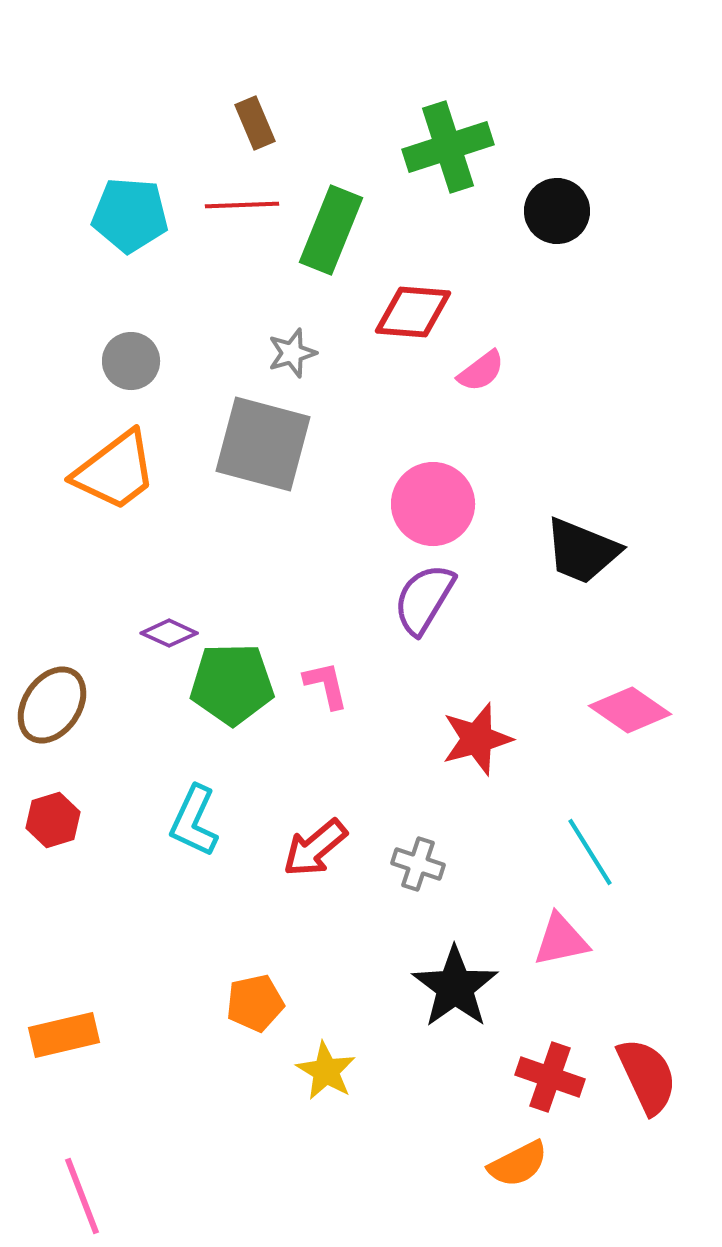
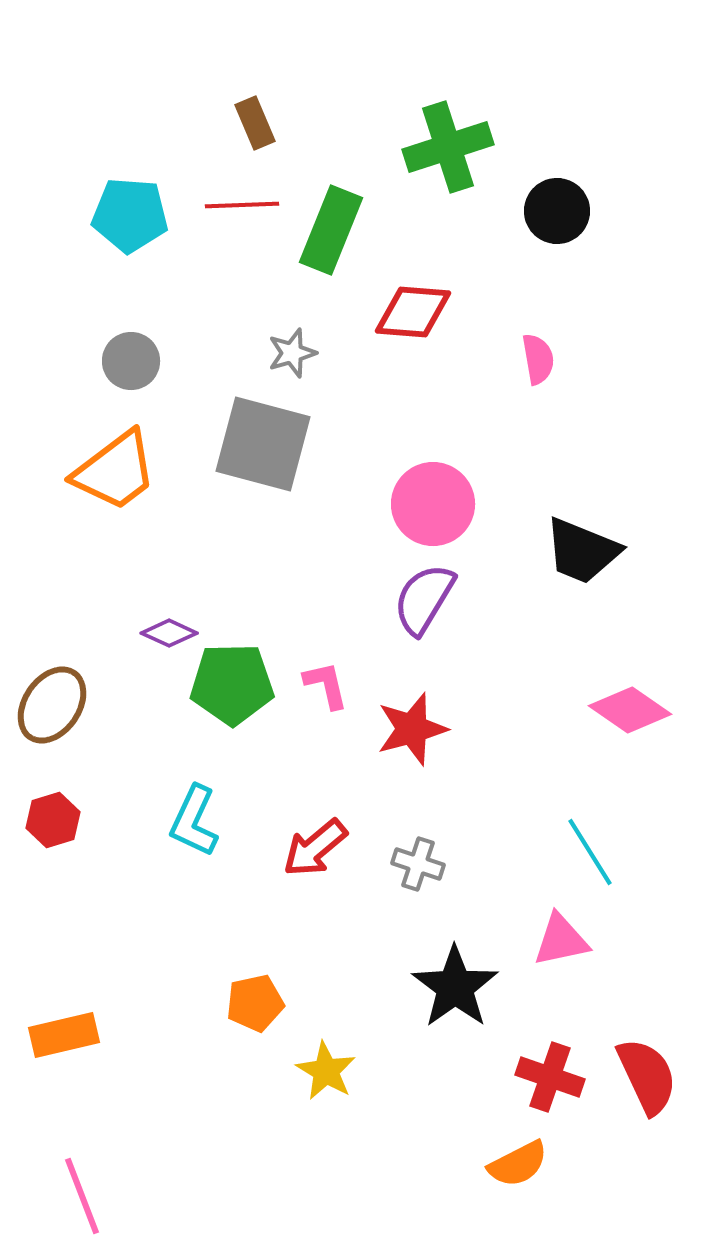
pink semicircle: moved 57 px right, 12 px up; rotated 63 degrees counterclockwise
red star: moved 65 px left, 10 px up
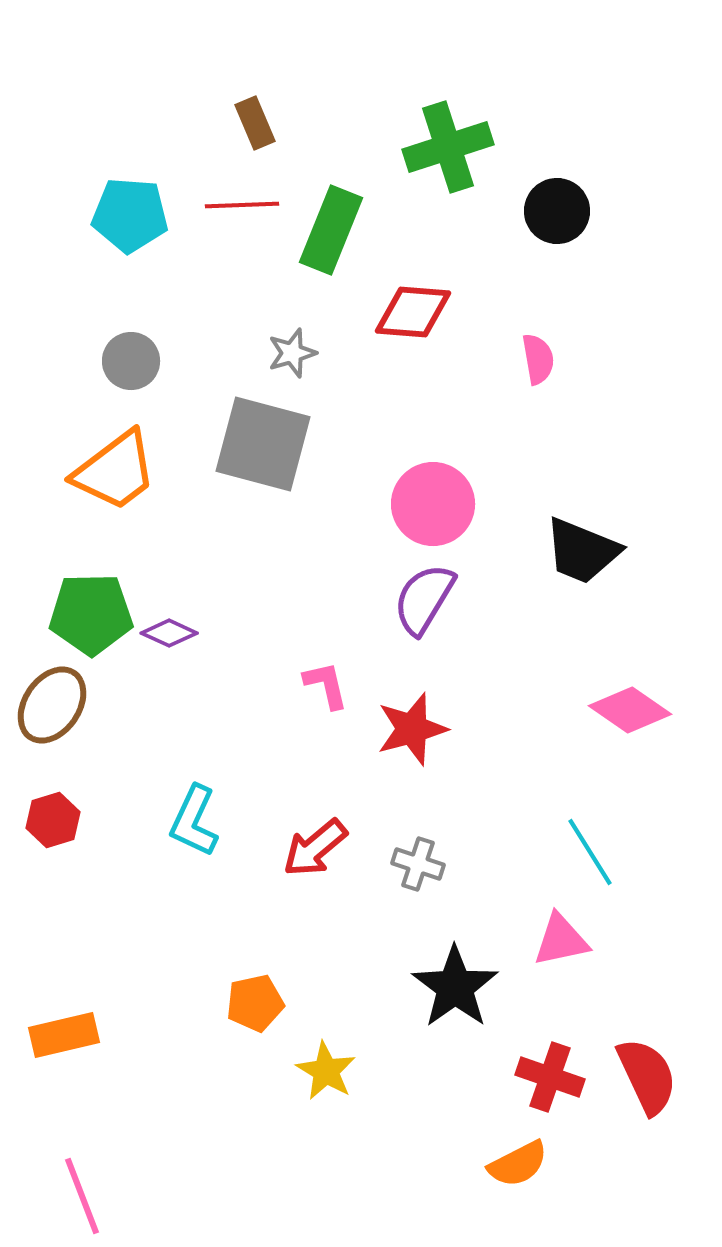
green pentagon: moved 141 px left, 70 px up
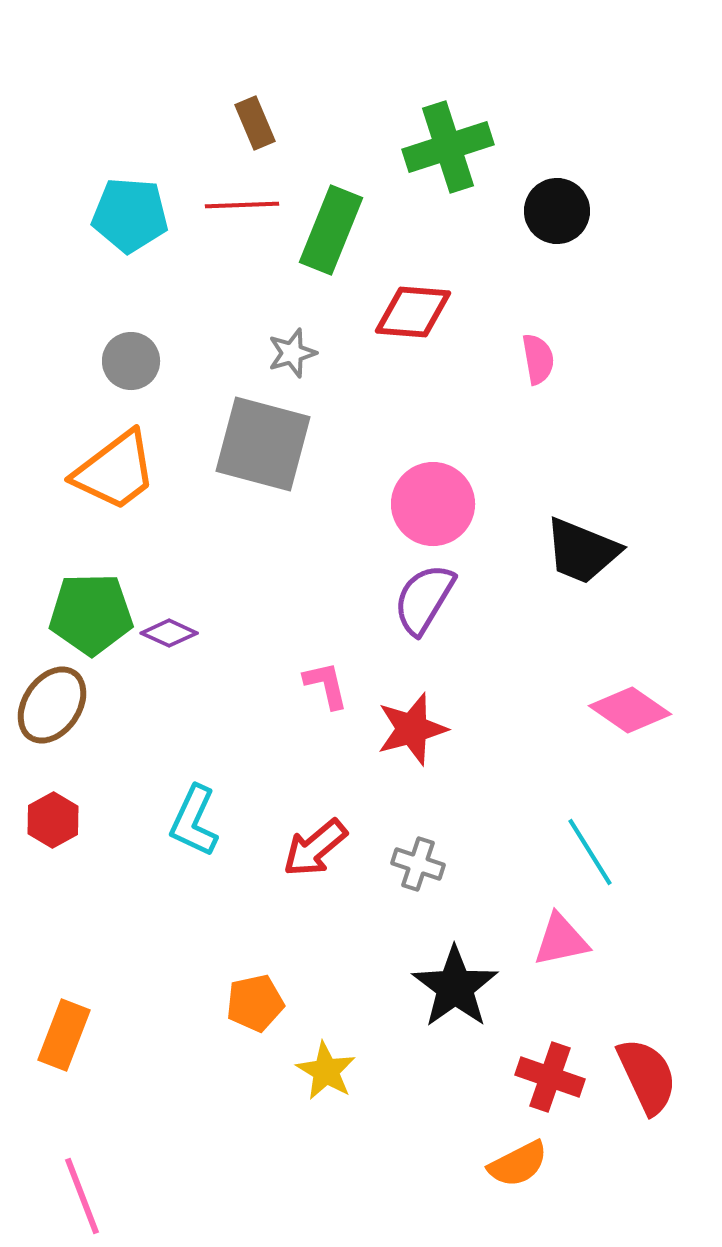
red hexagon: rotated 12 degrees counterclockwise
orange rectangle: rotated 56 degrees counterclockwise
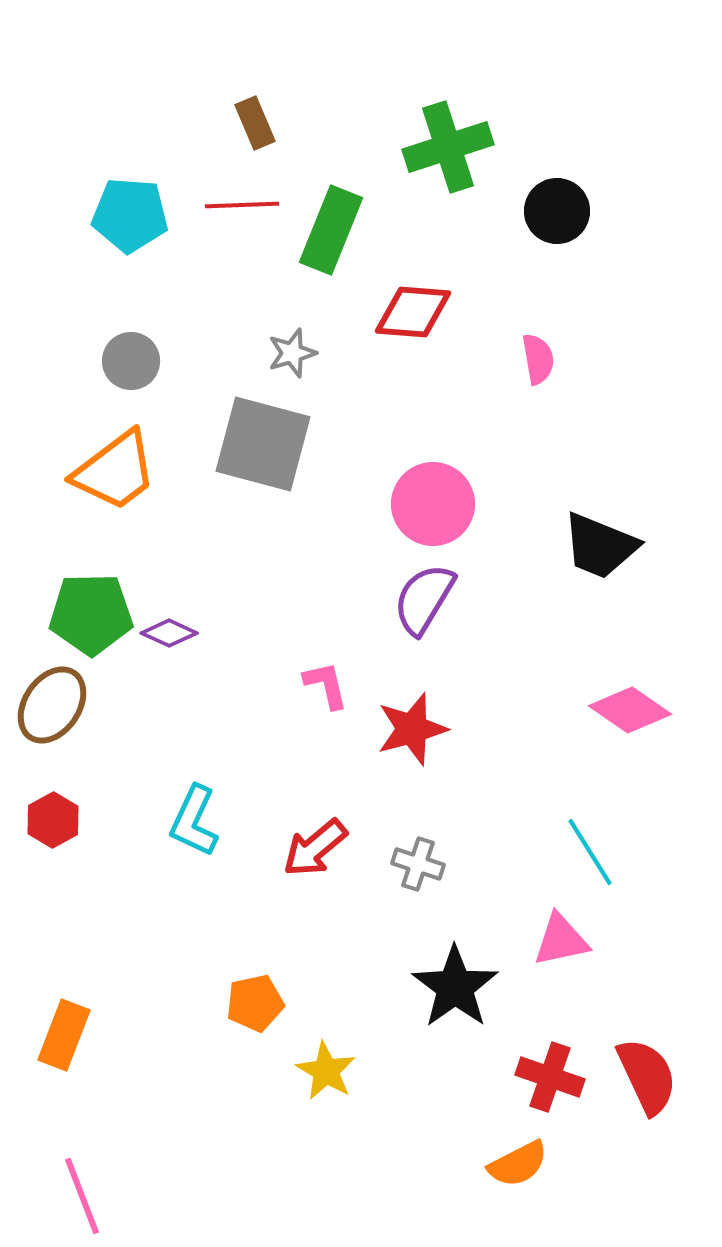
black trapezoid: moved 18 px right, 5 px up
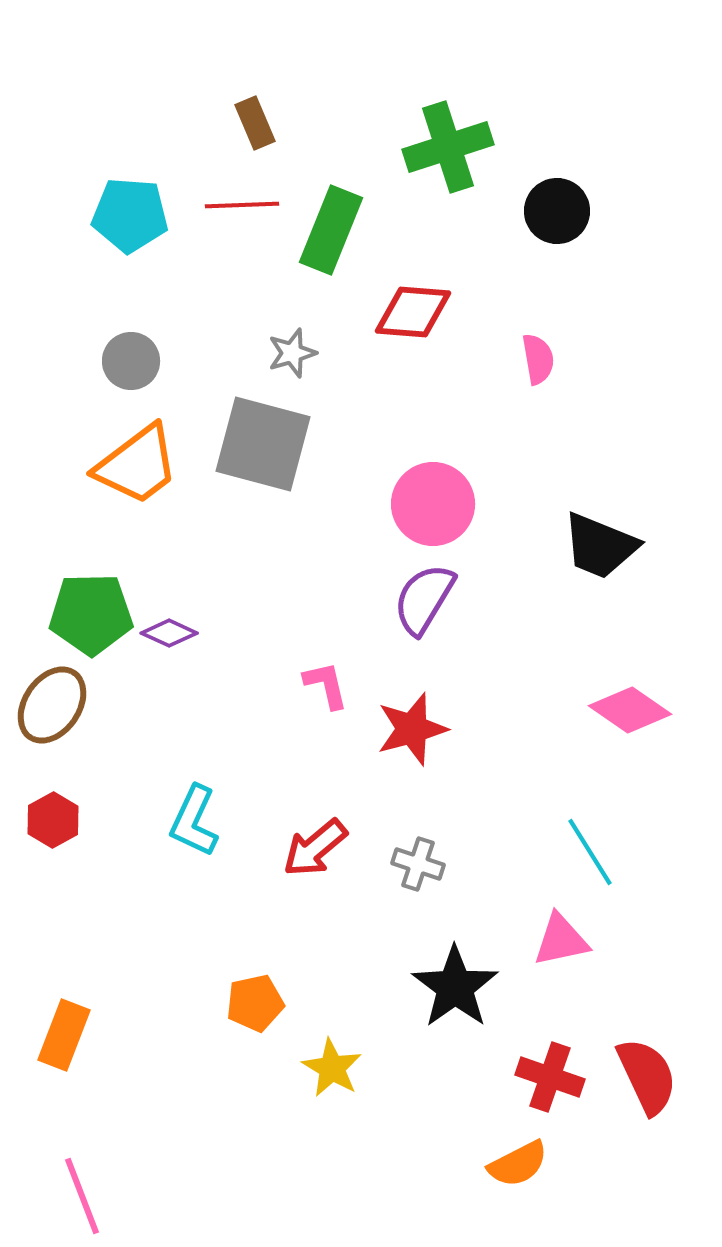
orange trapezoid: moved 22 px right, 6 px up
yellow star: moved 6 px right, 3 px up
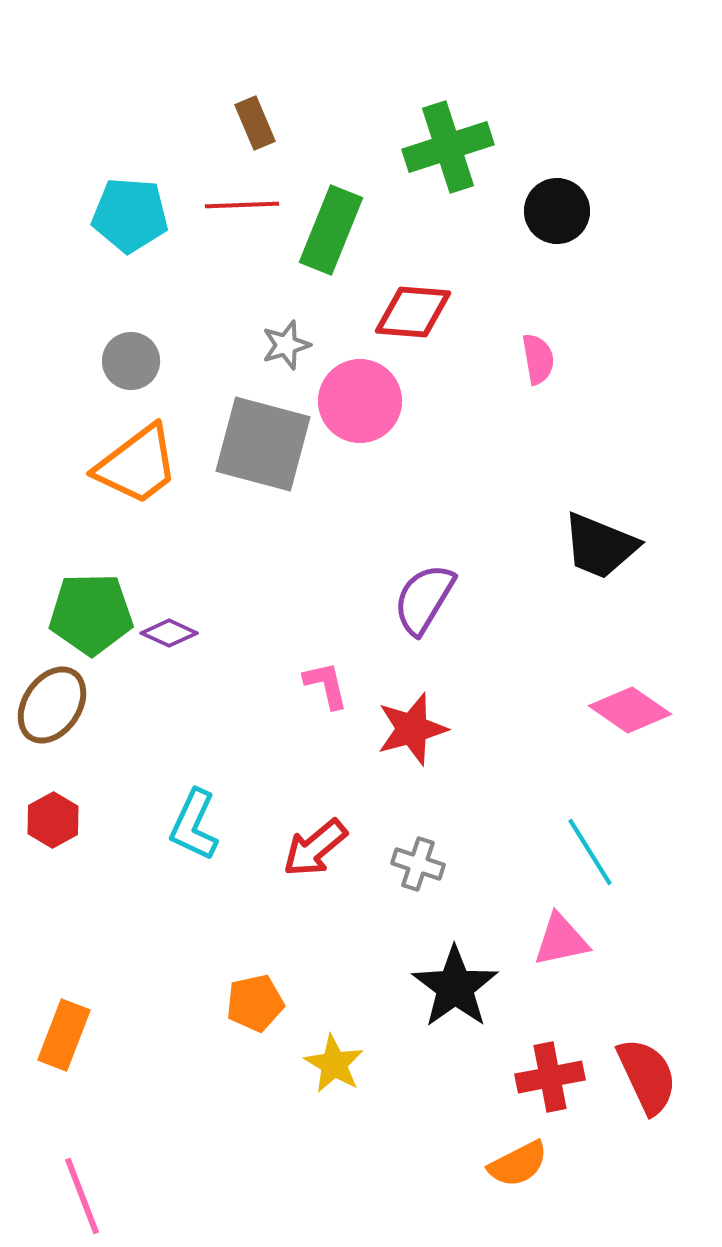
gray star: moved 6 px left, 8 px up
pink circle: moved 73 px left, 103 px up
cyan L-shape: moved 4 px down
yellow star: moved 2 px right, 4 px up
red cross: rotated 30 degrees counterclockwise
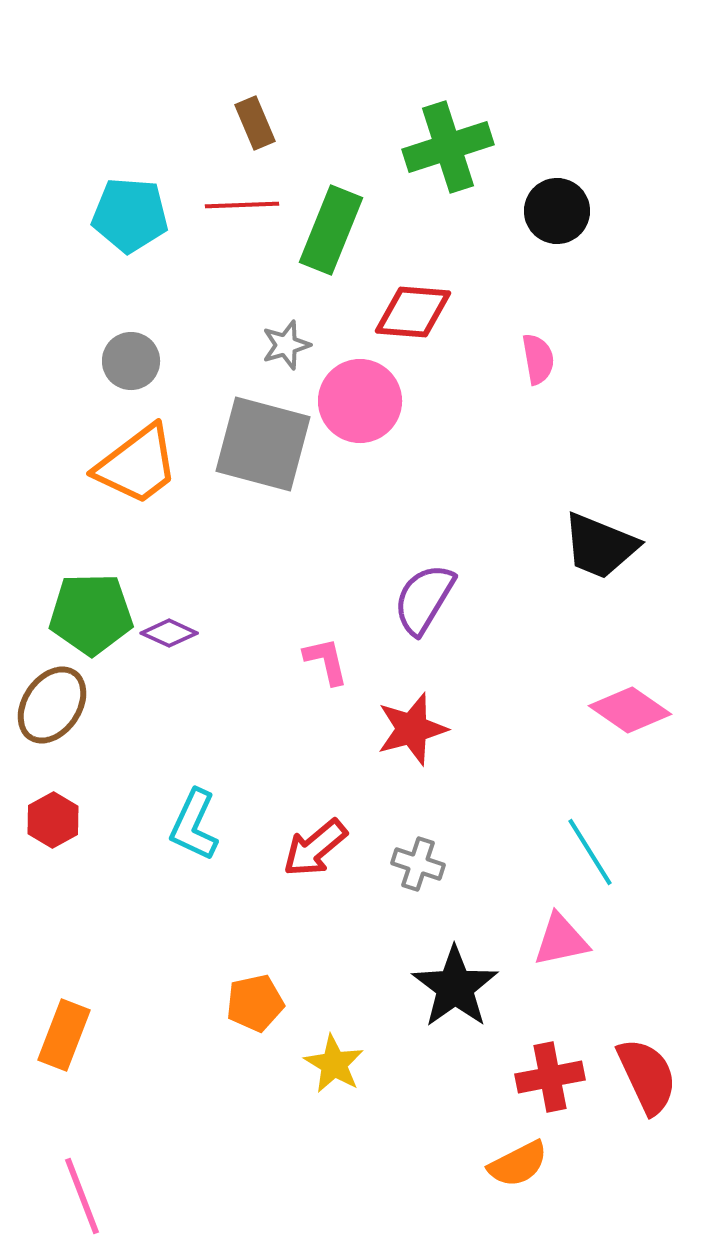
pink L-shape: moved 24 px up
